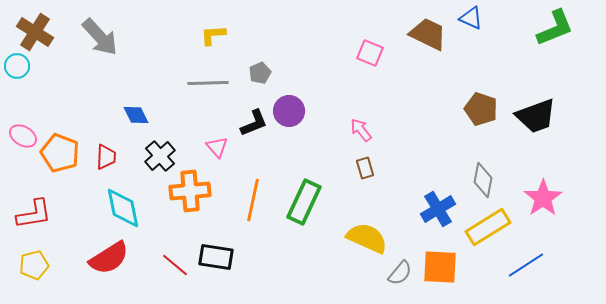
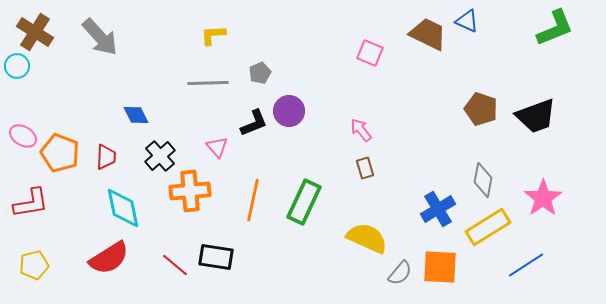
blue triangle: moved 4 px left, 3 px down
red L-shape: moved 3 px left, 11 px up
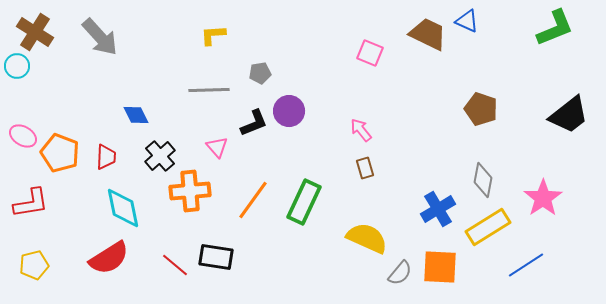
gray pentagon: rotated 15 degrees clockwise
gray line: moved 1 px right, 7 px down
black trapezoid: moved 33 px right, 1 px up; rotated 18 degrees counterclockwise
orange line: rotated 24 degrees clockwise
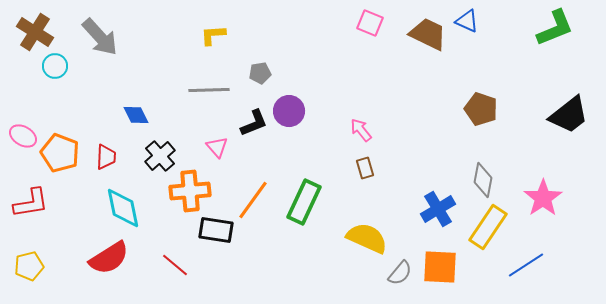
pink square: moved 30 px up
cyan circle: moved 38 px right
yellow rectangle: rotated 24 degrees counterclockwise
black rectangle: moved 27 px up
yellow pentagon: moved 5 px left, 1 px down
